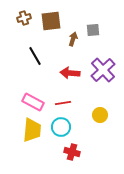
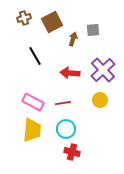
brown square: moved 1 px right, 1 px down; rotated 20 degrees counterclockwise
yellow circle: moved 15 px up
cyan circle: moved 5 px right, 2 px down
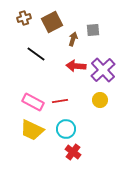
black line: moved 1 px right, 2 px up; rotated 24 degrees counterclockwise
red arrow: moved 6 px right, 7 px up
red line: moved 3 px left, 2 px up
yellow trapezoid: rotated 110 degrees clockwise
red cross: moved 1 px right; rotated 21 degrees clockwise
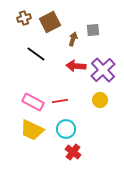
brown square: moved 2 px left
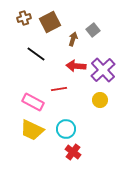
gray square: rotated 32 degrees counterclockwise
red line: moved 1 px left, 12 px up
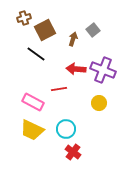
brown square: moved 5 px left, 8 px down
red arrow: moved 3 px down
purple cross: rotated 25 degrees counterclockwise
yellow circle: moved 1 px left, 3 px down
